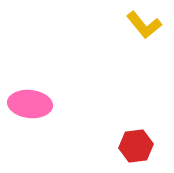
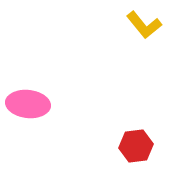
pink ellipse: moved 2 px left
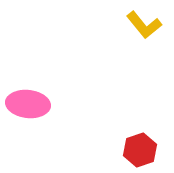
red hexagon: moved 4 px right, 4 px down; rotated 12 degrees counterclockwise
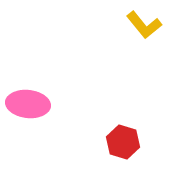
red hexagon: moved 17 px left, 8 px up; rotated 24 degrees counterclockwise
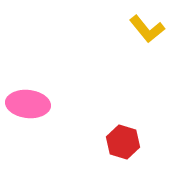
yellow L-shape: moved 3 px right, 4 px down
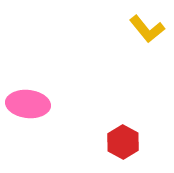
red hexagon: rotated 12 degrees clockwise
